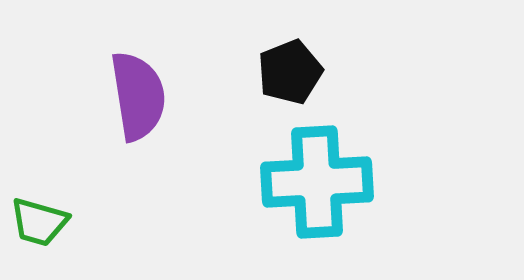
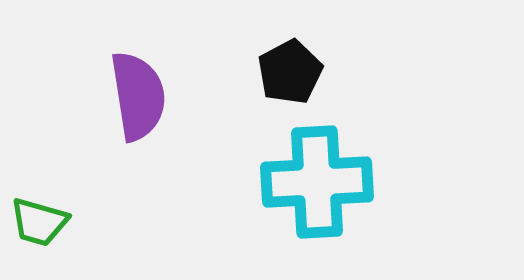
black pentagon: rotated 6 degrees counterclockwise
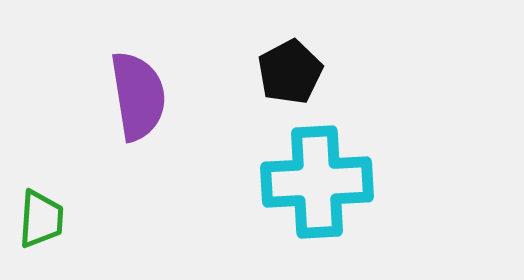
green trapezoid: moved 2 px right, 3 px up; rotated 102 degrees counterclockwise
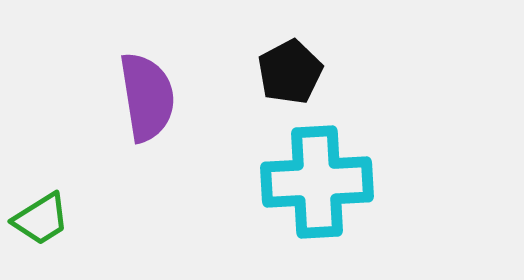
purple semicircle: moved 9 px right, 1 px down
green trapezoid: rotated 54 degrees clockwise
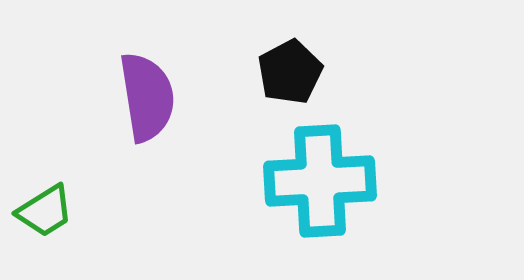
cyan cross: moved 3 px right, 1 px up
green trapezoid: moved 4 px right, 8 px up
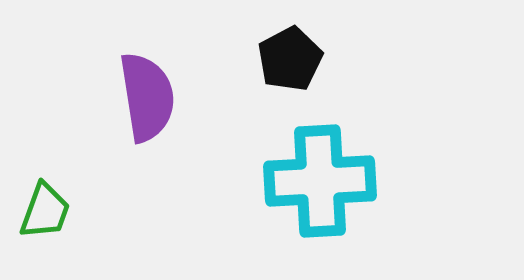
black pentagon: moved 13 px up
green trapezoid: rotated 38 degrees counterclockwise
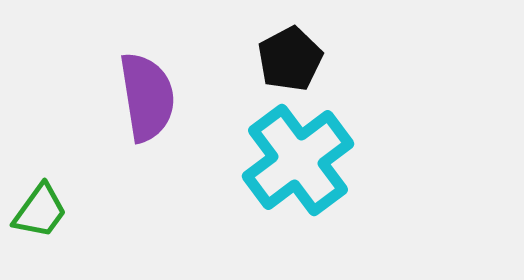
cyan cross: moved 22 px left, 21 px up; rotated 34 degrees counterclockwise
green trapezoid: moved 5 px left; rotated 16 degrees clockwise
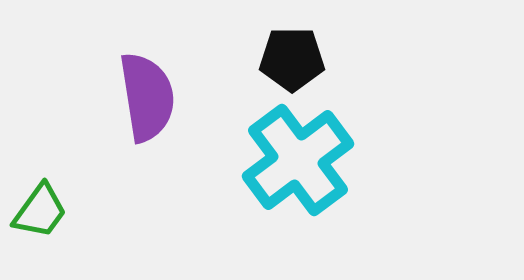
black pentagon: moved 2 px right; rotated 28 degrees clockwise
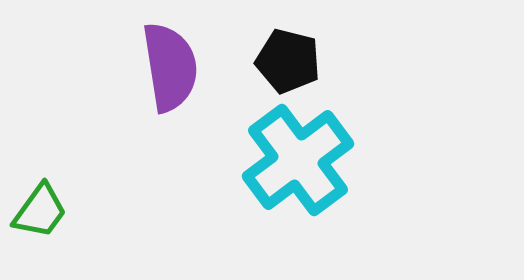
black pentagon: moved 4 px left, 2 px down; rotated 14 degrees clockwise
purple semicircle: moved 23 px right, 30 px up
